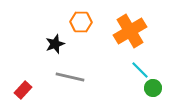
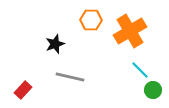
orange hexagon: moved 10 px right, 2 px up
green circle: moved 2 px down
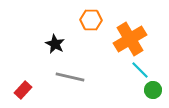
orange cross: moved 8 px down
black star: rotated 24 degrees counterclockwise
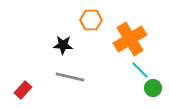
black star: moved 8 px right, 1 px down; rotated 24 degrees counterclockwise
green circle: moved 2 px up
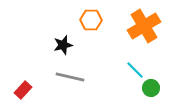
orange cross: moved 14 px right, 13 px up
black star: rotated 18 degrees counterclockwise
cyan line: moved 5 px left
green circle: moved 2 px left
